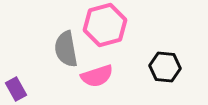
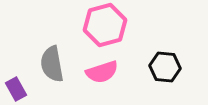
gray semicircle: moved 14 px left, 15 px down
pink semicircle: moved 5 px right, 4 px up
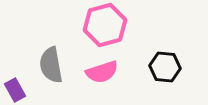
gray semicircle: moved 1 px left, 1 px down
purple rectangle: moved 1 px left, 1 px down
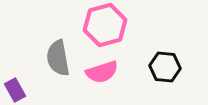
gray semicircle: moved 7 px right, 7 px up
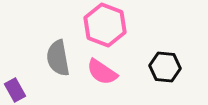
pink hexagon: rotated 24 degrees counterclockwise
pink semicircle: rotated 52 degrees clockwise
